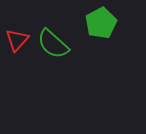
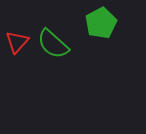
red triangle: moved 2 px down
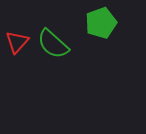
green pentagon: rotated 8 degrees clockwise
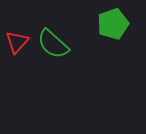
green pentagon: moved 12 px right, 1 px down
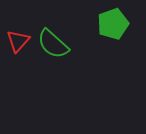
red triangle: moved 1 px right, 1 px up
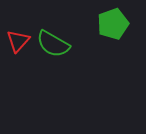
green semicircle: rotated 12 degrees counterclockwise
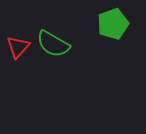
red triangle: moved 6 px down
